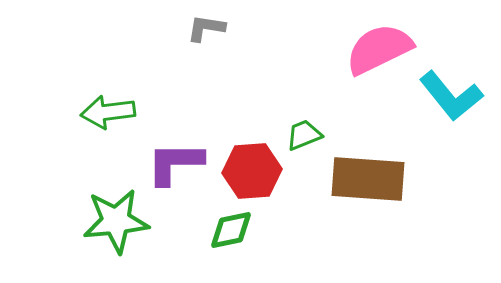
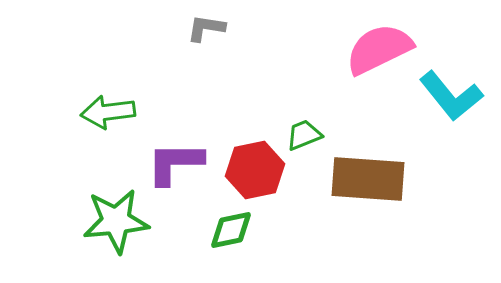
red hexagon: moved 3 px right, 1 px up; rotated 8 degrees counterclockwise
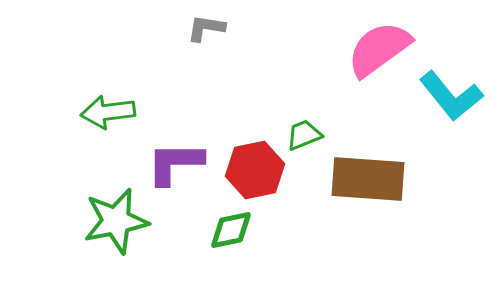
pink semicircle: rotated 10 degrees counterclockwise
green star: rotated 6 degrees counterclockwise
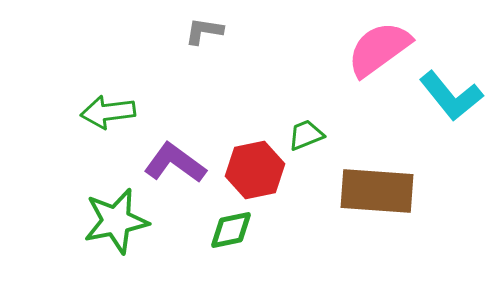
gray L-shape: moved 2 px left, 3 px down
green trapezoid: moved 2 px right
purple L-shape: rotated 36 degrees clockwise
brown rectangle: moved 9 px right, 12 px down
